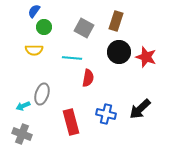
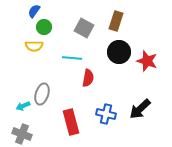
yellow semicircle: moved 4 px up
red star: moved 1 px right, 4 px down
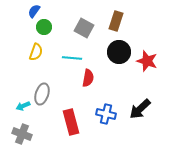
yellow semicircle: moved 2 px right, 6 px down; rotated 72 degrees counterclockwise
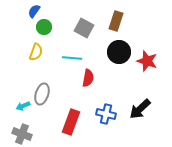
red rectangle: rotated 35 degrees clockwise
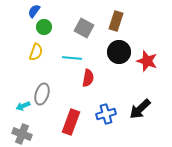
blue cross: rotated 30 degrees counterclockwise
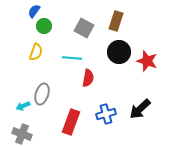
green circle: moved 1 px up
